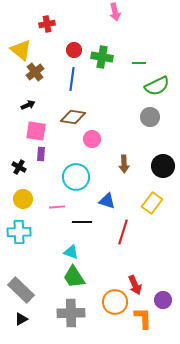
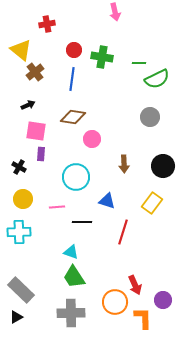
green semicircle: moved 7 px up
black triangle: moved 5 px left, 2 px up
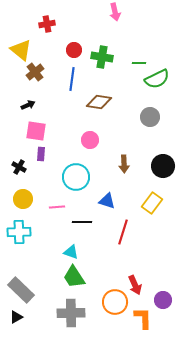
brown diamond: moved 26 px right, 15 px up
pink circle: moved 2 px left, 1 px down
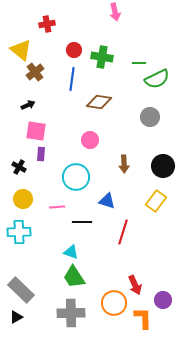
yellow rectangle: moved 4 px right, 2 px up
orange circle: moved 1 px left, 1 px down
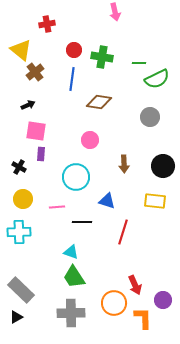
yellow rectangle: moved 1 px left; rotated 60 degrees clockwise
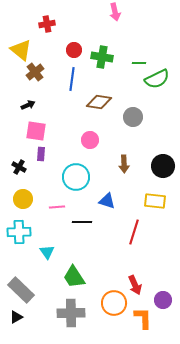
gray circle: moved 17 px left
red line: moved 11 px right
cyan triangle: moved 24 px left; rotated 35 degrees clockwise
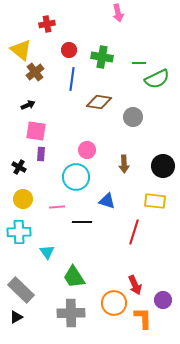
pink arrow: moved 3 px right, 1 px down
red circle: moved 5 px left
pink circle: moved 3 px left, 10 px down
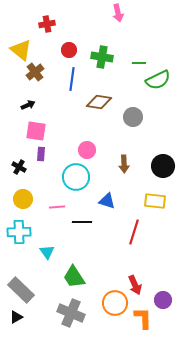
green semicircle: moved 1 px right, 1 px down
orange circle: moved 1 px right
gray cross: rotated 24 degrees clockwise
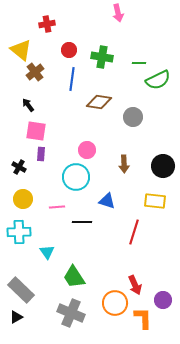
black arrow: rotated 104 degrees counterclockwise
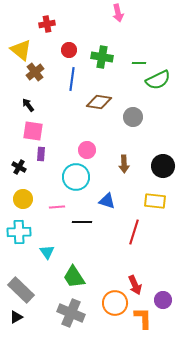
pink square: moved 3 px left
